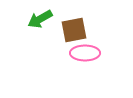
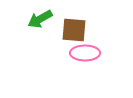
brown square: rotated 16 degrees clockwise
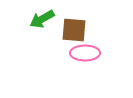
green arrow: moved 2 px right
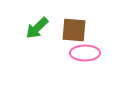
green arrow: moved 5 px left, 9 px down; rotated 15 degrees counterclockwise
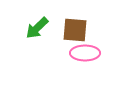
brown square: moved 1 px right
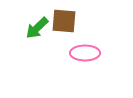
brown square: moved 11 px left, 9 px up
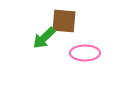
green arrow: moved 7 px right, 10 px down
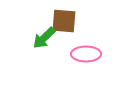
pink ellipse: moved 1 px right, 1 px down
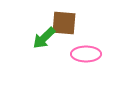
brown square: moved 2 px down
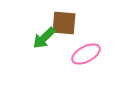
pink ellipse: rotated 28 degrees counterclockwise
